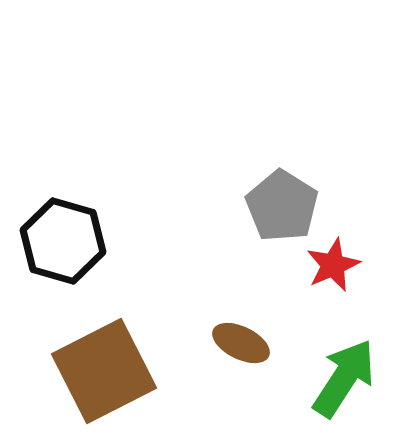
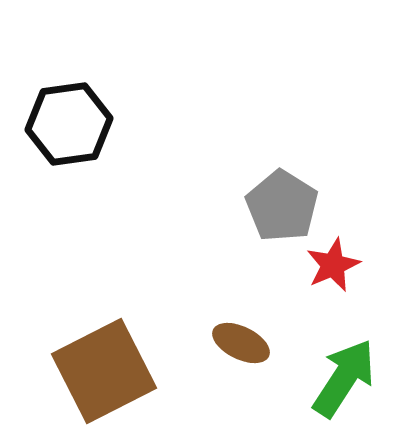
black hexagon: moved 6 px right, 117 px up; rotated 24 degrees counterclockwise
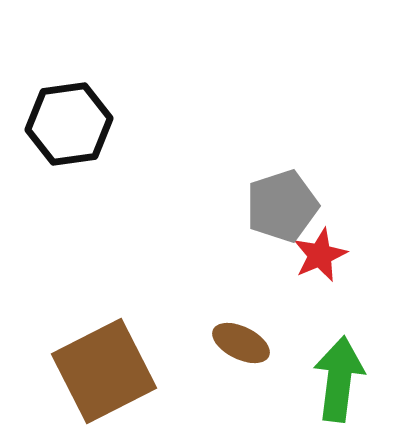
gray pentagon: rotated 22 degrees clockwise
red star: moved 13 px left, 10 px up
green arrow: moved 5 px left, 1 px down; rotated 26 degrees counterclockwise
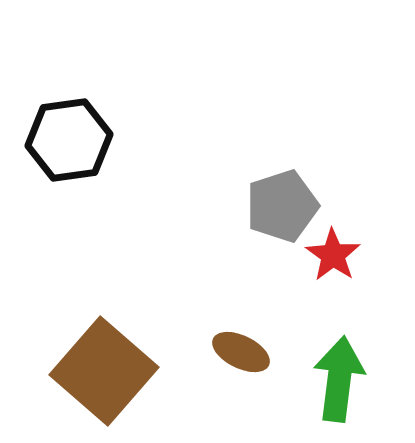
black hexagon: moved 16 px down
red star: moved 13 px right; rotated 14 degrees counterclockwise
brown ellipse: moved 9 px down
brown square: rotated 22 degrees counterclockwise
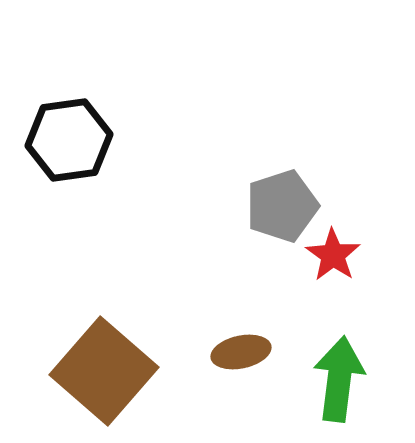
brown ellipse: rotated 38 degrees counterclockwise
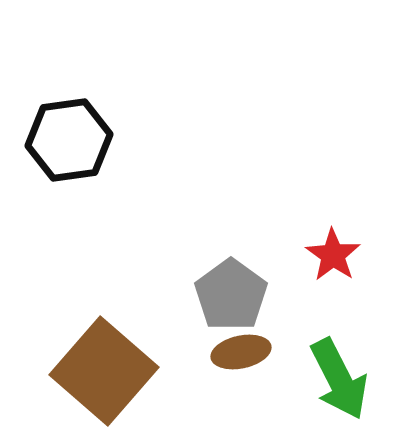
gray pentagon: moved 51 px left, 89 px down; rotated 18 degrees counterclockwise
green arrow: rotated 146 degrees clockwise
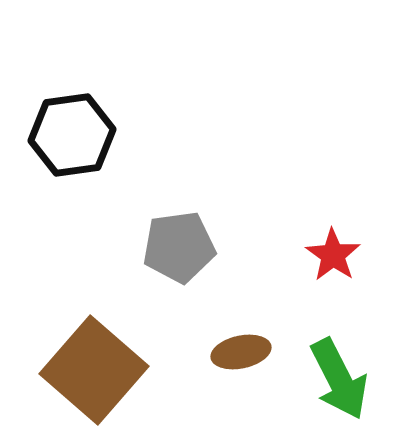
black hexagon: moved 3 px right, 5 px up
gray pentagon: moved 52 px left, 48 px up; rotated 28 degrees clockwise
brown square: moved 10 px left, 1 px up
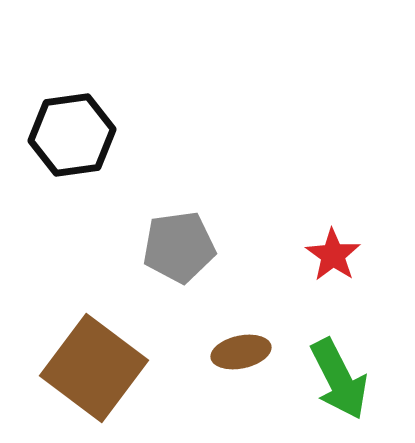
brown square: moved 2 px up; rotated 4 degrees counterclockwise
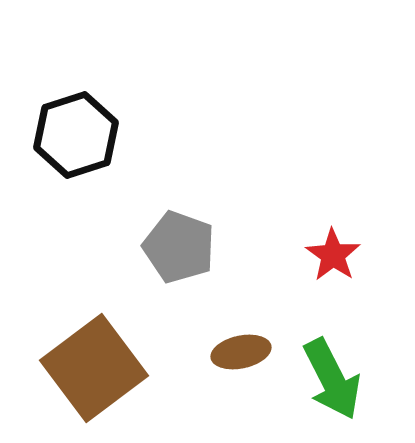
black hexagon: moved 4 px right; rotated 10 degrees counterclockwise
gray pentagon: rotated 28 degrees clockwise
brown square: rotated 16 degrees clockwise
green arrow: moved 7 px left
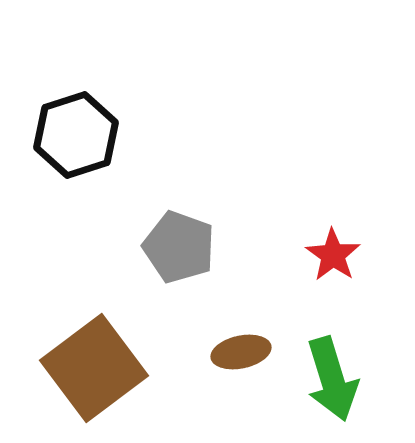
green arrow: rotated 10 degrees clockwise
